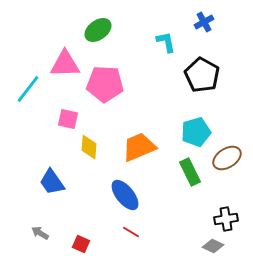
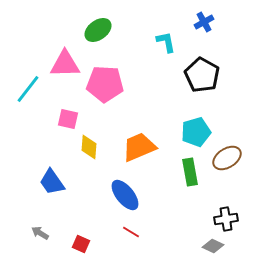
green rectangle: rotated 16 degrees clockwise
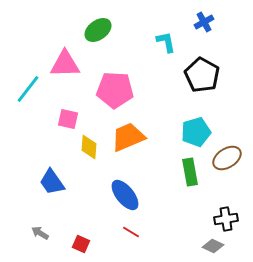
pink pentagon: moved 10 px right, 6 px down
orange trapezoid: moved 11 px left, 10 px up
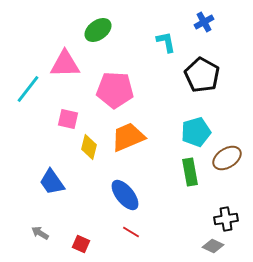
yellow diamond: rotated 10 degrees clockwise
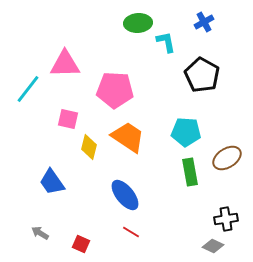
green ellipse: moved 40 px right, 7 px up; rotated 32 degrees clockwise
cyan pentagon: moved 10 px left; rotated 20 degrees clockwise
orange trapezoid: rotated 57 degrees clockwise
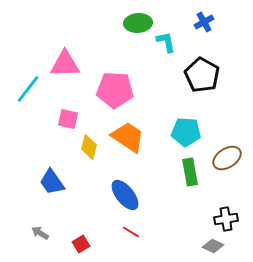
red square: rotated 36 degrees clockwise
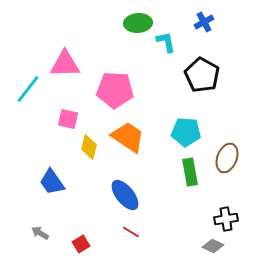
brown ellipse: rotated 36 degrees counterclockwise
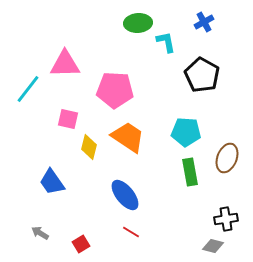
gray diamond: rotated 10 degrees counterclockwise
